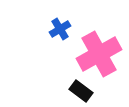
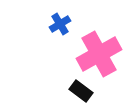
blue cross: moved 5 px up
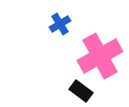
pink cross: moved 1 px right, 2 px down
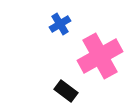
black rectangle: moved 15 px left
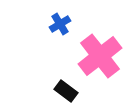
pink cross: rotated 9 degrees counterclockwise
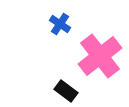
blue cross: rotated 25 degrees counterclockwise
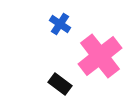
black rectangle: moved 6 px left, 7 px up
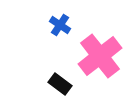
blue cross: moved 1 px down
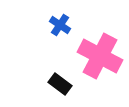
pink cross: rotated 24 degrees counterclockwise
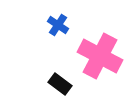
blue cross: moved 2 px left
